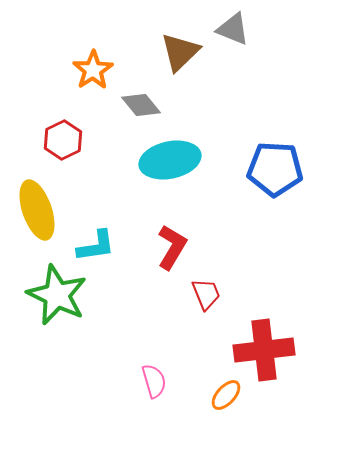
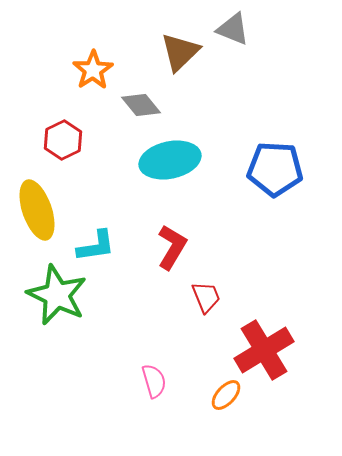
red trapezoid: moved 3 px down
red cross: rotated 24 degrees counterclockwise
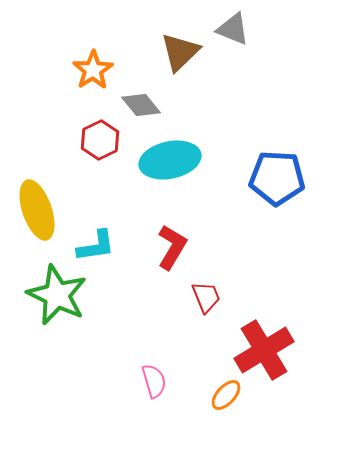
red hexagon: moved 37 px right
blue pentagon: moved 2 px right, 9 px down
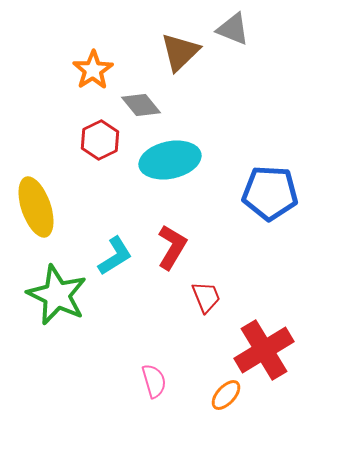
blue pentagon: moved 7 px left, 15 px down
yellow ellipse: moved 1 px left, 3 px up
cyan L-shape: moved 19 px right, 10 px down; rotated 24 degrees counterclockwise
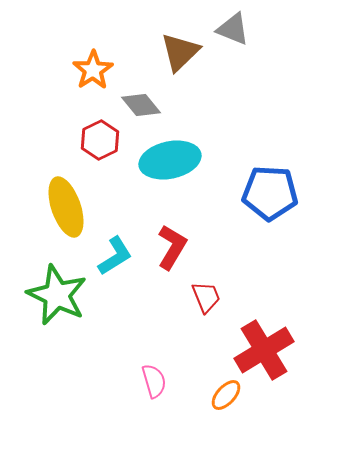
yellow ellipse: moved 30 px right
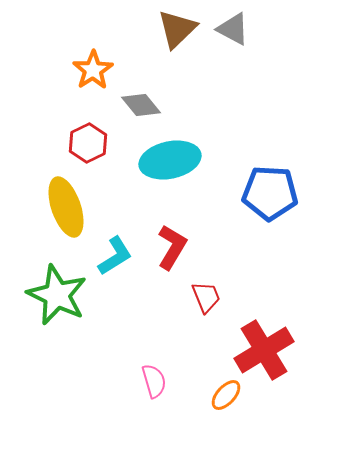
gray triangle: rotated 6 degrees clockwise
brown triangle: moved 3 px left, 23 px up
red hexagon: moved 12 px left, 3 px down
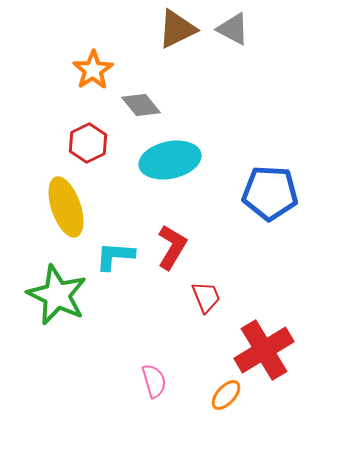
brown triangle: rotated 18 degrees clockwise
cyan L-shape: rotated 144 degrees counterclockwise
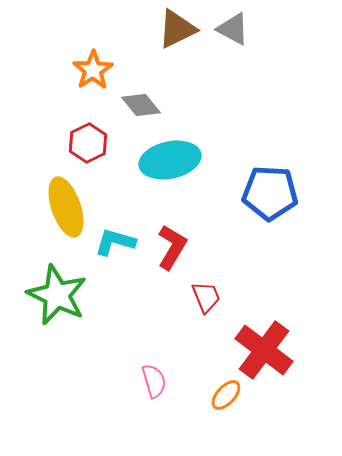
cyan L-shape: moved 14 px up; rotated 12 degrees clockwise
red cross: rotated 22 degrees counterclockwise
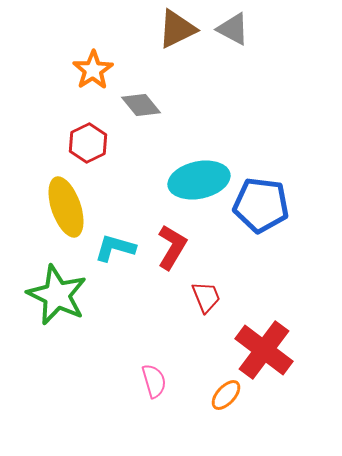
cyan ellipse: moved 29 px right, 20 px down
blue pentagon: moved 9 px left, 12 px down; rotated 4 degrees clockwise
cyan L-shape: moved 6 px down
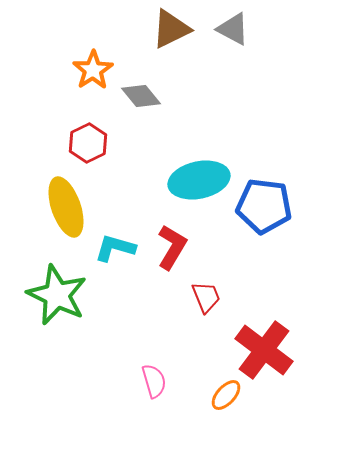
brown triangle: moved 6 px left
gray diamond: moved 9 px up
blue pentagon: moved 3 px right, 1 px down
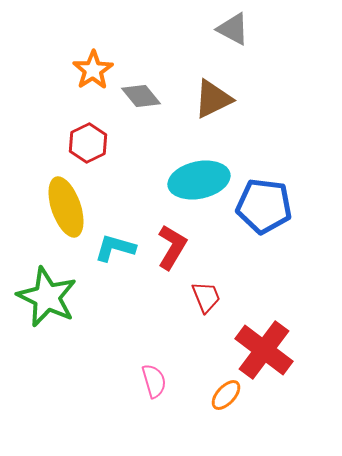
brown triangle: moved 42 px right, 70 px down
green star: moved 10 px left, 2 px down
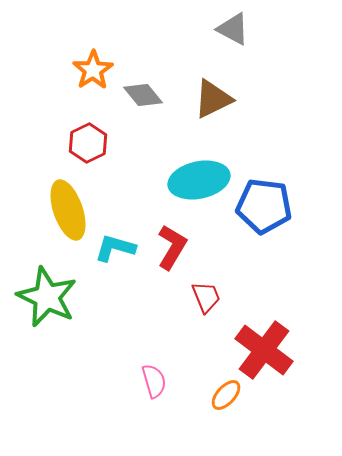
gray diamond: moved 2 px right, 1 px up
yellow ellipse: moved 2 px right, 3 px down
